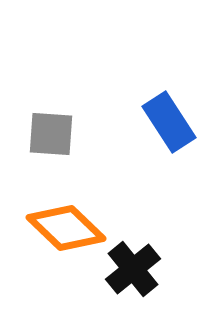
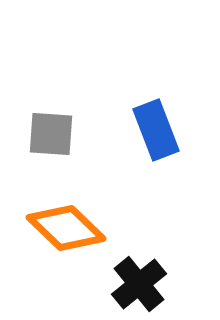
blue rectangle: moved 13 px left, 8 px down; rotated 12 degrees clockwise
black cross: moved 6 px right, 15 px down
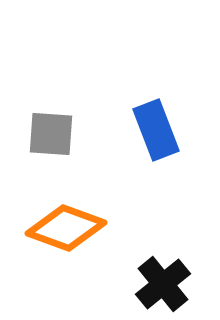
orange diamond: rotated 24 degrees counterclockwise
black cross: moved 24 px right
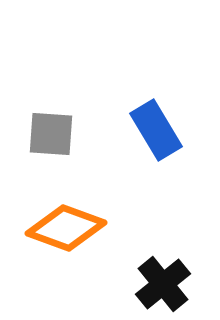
blue rectangle: rotated 10 degrees counterclockwise
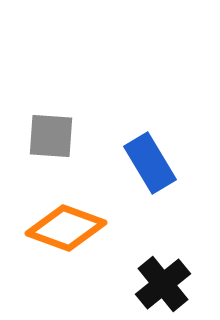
blue rectangle: moved 6 px left, 33 px down
gray square: moved 2 px down
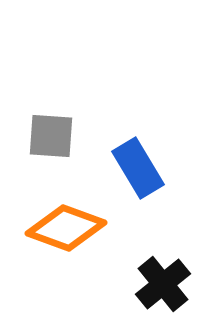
blue rectangle: moved 12 px left, 5 px down
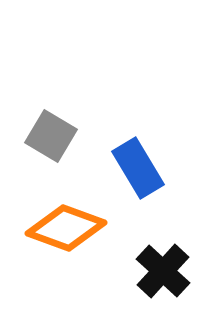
gray square: rotated 27 degrees clockwise
black cross: moved 13 px up; rotated 8 degrees counterclockwise
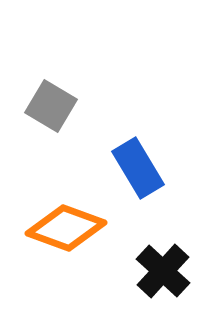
gray square: moved 30 px up
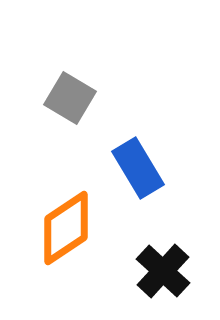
gray square: moved 19 px right, 8 px up
orange diamond: rotated 54 degrees counterclockwise
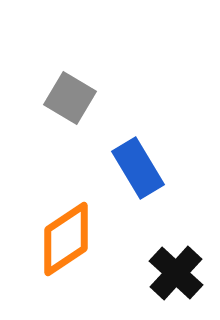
orange diamond: moved 11 px down
black cross: moved 13 px right, 2 px down
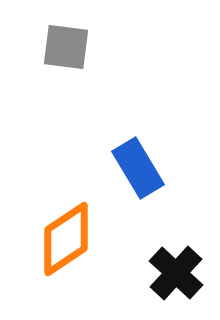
gray square: moved 4 px left, 51 px up; rotated 24 degrees counterclockwise
